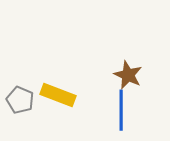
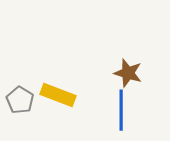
brown star: moved 2 px up; rotated 8 degrees counterclockwise
gray pentagon: rotated 8 degrees clockwise
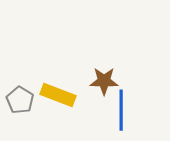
brown star: moved 24 px left, 8 px down; rotated 16 degrees counterclockwise
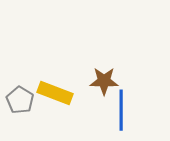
yellow rectangle: moved 3 px left, 2 px up
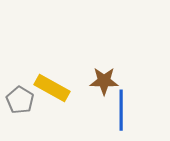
yellow rectangle: moved 3 px left, 5 px up; rotated 8 degrees clockwise
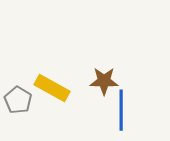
gray pentagon: moved 2 px left
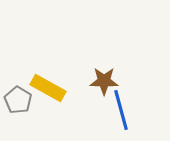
yellow rectangle: moved 4 px left
blue line: rotated 15 degrees counterclockwise
